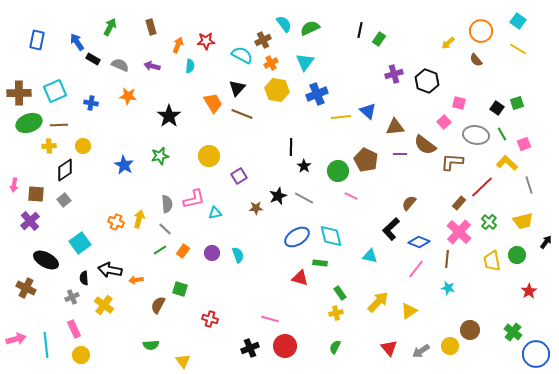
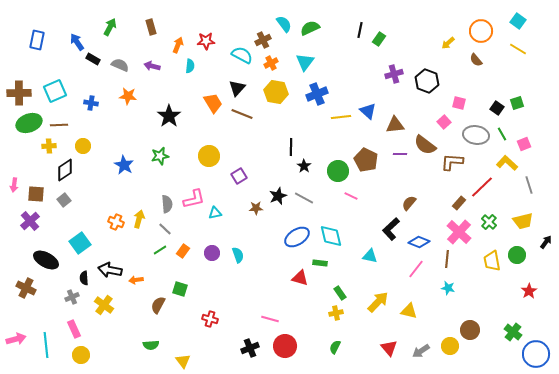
yellow hexagon at (277, 90): moved 1 px left, 2 px down
brown triangle at (395, 127): moved 2 px up
yellow triangle at (409, 311): rotated 48 degrees clockwise
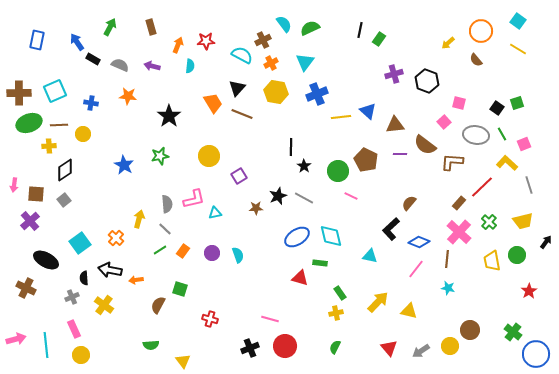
yellow circle at (83, 146): moved 12 px up
orange cross at (116, 222): moved 16 px down; rotated 21 degrees clockwise
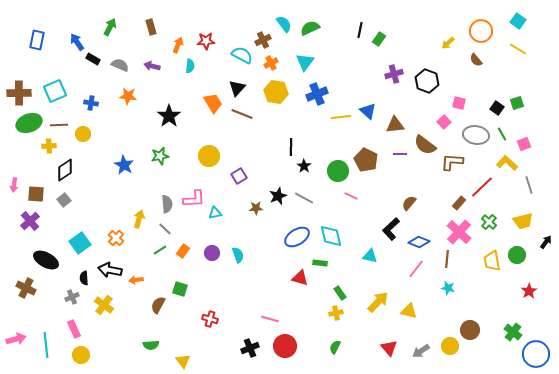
pink L-shape at (194, 199): rotated 10 degrees clockwise
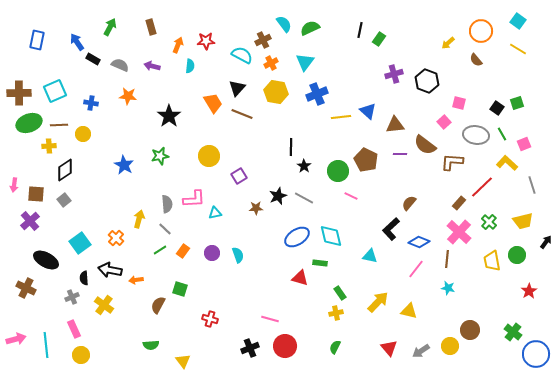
gray line at (529, 185): moved 3 px right
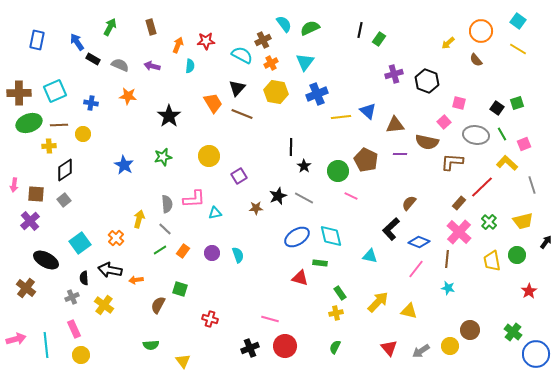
brown semicircle at (425, 145): moved 2 px right, 3 px up; rotated 25 degrees counterclockwise
green star at (160, 156): moved 3 px right, 1 px down
brown cross at (26, 288): rotated 12 degrees clockwise
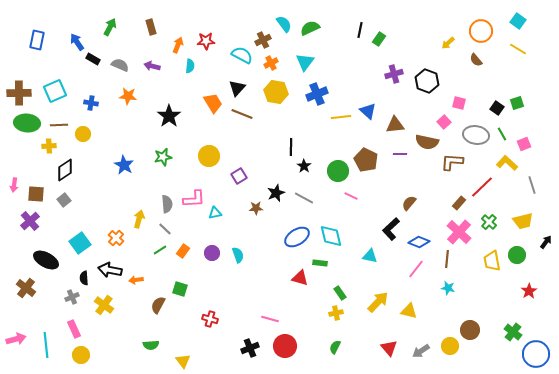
green ellipse at (29, 123): moved 2 px left; rotated 25 degrees clockwise
black star at (278, 196): moved 2 px left, 3 px up
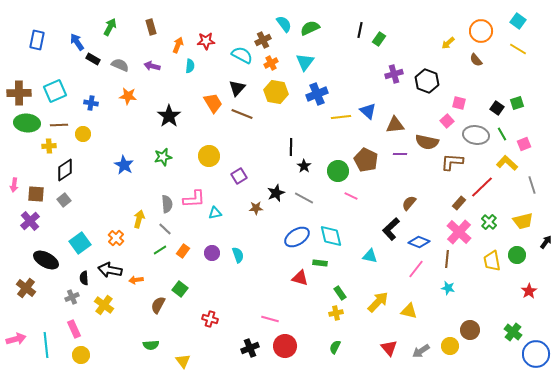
pink square at (444, 122): moved 3 px right, 1 px up
green square at (180, 289): rotated 21 degrees clockwise
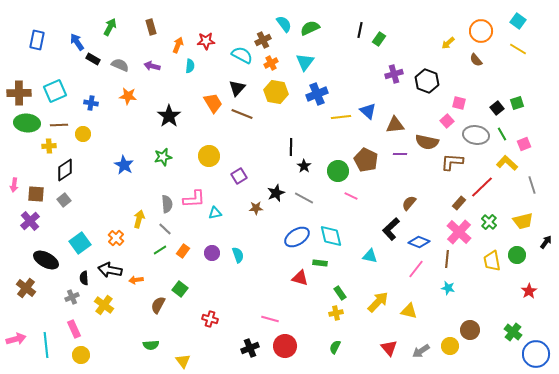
black square at (497, 108): rotated 16 degrees clockwise
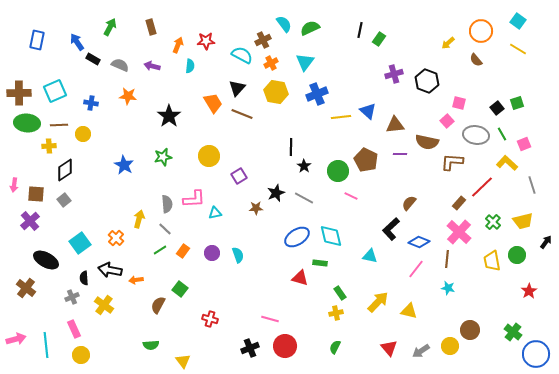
green cross at (489, 222): moved 4 px right
